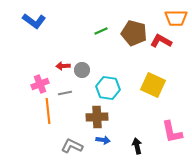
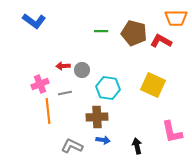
green line: rotated 24 degrees clockwise
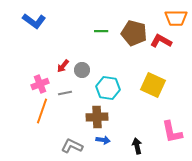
red arrow: rotated 48 degrees counterclockwise
orange line: moved 6 px left; rotated 25 degrees clockwise
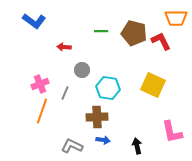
red L-shape: rotated 35 degrees clockwise
red arrow: moved 1 px right, 19 px up; rotated 56 degrees clockwise
gray line: rotated 56 degrees counterclockwise
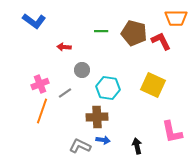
gray line: rotated 32 degrees clockwise
gray L-shape: moved 8 px right
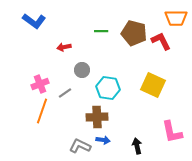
red arrow: rotated 16 degrees counterclockwise
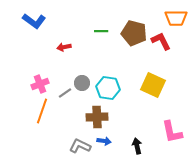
gray circle: moved 13 px down
blue arrow: moved 1 px right, 1 px down
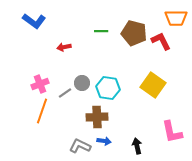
yellow square: rotated 10 degrees clockwise
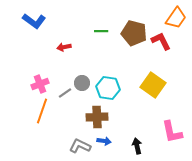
orange trapezoid: rotated 55 degrees counterclockwise
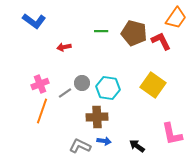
pink L-shape: moved 2 px down
black arrow: rotated 42 degrees counterclockwise
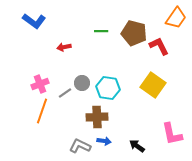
red L-shape: moved 2 px left, 5 px down
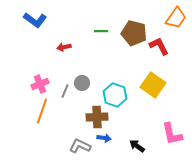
blue L-shape: moved 1 px right, 1 px up
cyan hexagon: moved 7 px right, 7 px down; rotated 10 degrees clockwise
gray line: moved 2 px up; rotated 32 degrees counterclockwise
blue arrow: moved 3 px up
